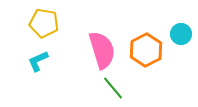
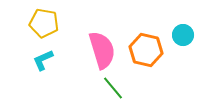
cyan circle: moved 2 px right, 1 px down
orange hexagon: rotated 20 degrees counterclockwise
cyan L-shape: moved 5 px right, 1 px up
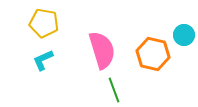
cyan circle: moved 1 px right
orange hexagon: moved 7 px right, 4 px down
green line: moved 1 px right, 2 px down; rotated 20 degrees clockwise
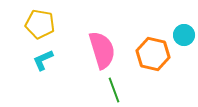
yellow pentagon: moved 4 px left, 1 px down
